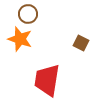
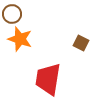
brown circle: moved 16 px left
red trapezoid: moved 1 px right, 1 px up
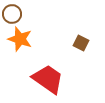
red trapezoid: rotated 116 degrees clockwise
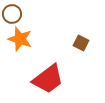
red trapezoid: rotated 108 degrees clockwise
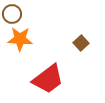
orange star: rotated 15 degrees counterclockwise
brown square: rotated 21 degrees clockwise
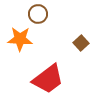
brown circle: moved 26 px right
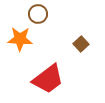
brown square: moved 1 px down
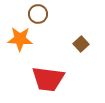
red trapezoid: rotated 44 degrees clockwise
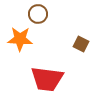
brown square: rotated 21 degrees counterclockwise
red trapezoid: moved 1 px left
